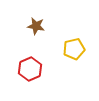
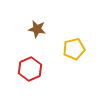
brown star: moved 1 px right, 3 px down
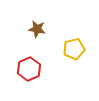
red hexagon: moved 1 px left
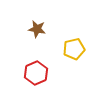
red hexagon: moved 7 px right, 4 px down
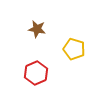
yellow pentagon: rotated 30 degrees clockwise
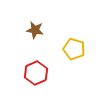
brown star: moved 2 px left, 1 px down
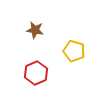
yellow pentagon: moved 2 px down
